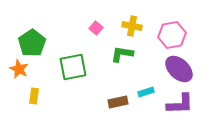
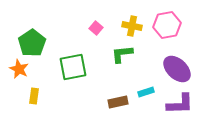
pink hexagon: moved 5 px left, 10 px up
green L-shape: rotated 15 degrees counterclockwise
purple ellipse: moved 2 px left
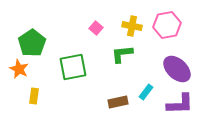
cyan rectangle: rotated 35 degrees counterclockwise
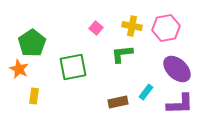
pink hexagon: moved 1 px left, 3 px down
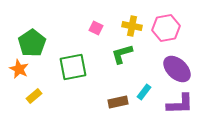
pink square: rotated 16 degrees counterclockwise
green L-shape: rotated 10 degrees counterclockwise
cyan rectangle: moved 2 px left
yellow rectangle: rotated 42 degrees clockwise
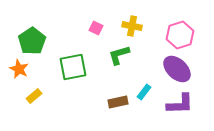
pink hexagon: moved 14 px right, 7 px down; rotated 8 degrees counterclockwise
green pentagon: moved 2 px up
green L-shape: moved 3 px left, 1 px down
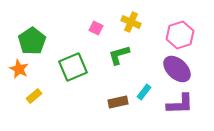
yellow cross: moved 1 px left, 4 px up; rotated 12 degrees clockwise
green square: rotated 12 degrees counterclockwise
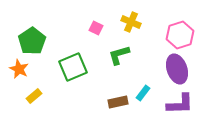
purple ellipse: rotated 28 degrees clockwise
cyan rectangle: moved 1 px left, 1 px down
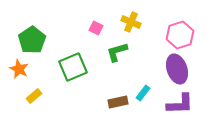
green pentagon: moved 1 px up
green L-shape: moved 2 px left, 3 px up
